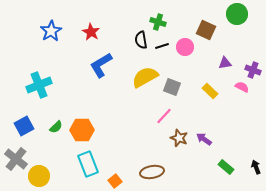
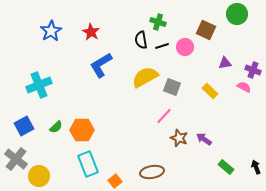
pink semicircle: moved 2 px right
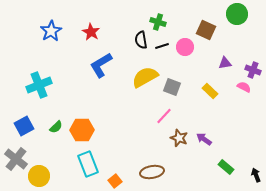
black arrow: moved 8 px down
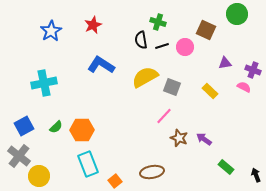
red star: moved 2 px right, 7 px up; rotated 18 degrees clockwise
blue L-shape: rotated 64 degrees clockwise
cyan cross: moved 5 px right, 2 px up; rotated 10 degrees clockwise
gray cross: moved 3 px right, 3 px up
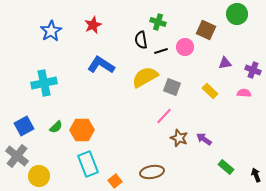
black line: moved 1 px left, 5 px down
pink semicircle: moved 6 px down; rotated 24 degrees counterclockwise
gray cross: moved 2 px left
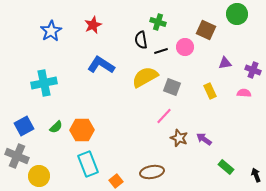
yellow rectangle: rotated 21 degrees clockwise
gray cross: rotated 15 degrees counterclockwise
orange square: moved 1 px right
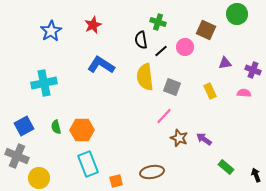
black line: rotated 24 degrees counterclockwise
yellow semicircle: rotated 68 degrees counterclockwise
green semicircle: rotated 120 degrees clockwise
yellow circle: moved 2 px down
orange square: rotated 24 degrees clockwise
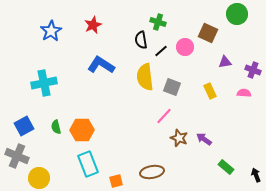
brown square: moved 2 px right, 3 px down
purple triangle: moved 1 px up
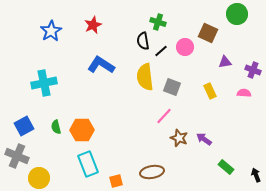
black semicircle: moved 2 px right, 1 px down
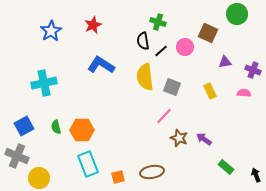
orange square: moved 2 px right, 4 px up
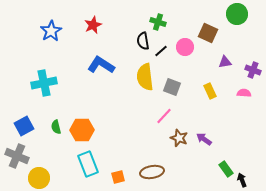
green rectangle: moved 2 px down; rotated 14 degrees clockwise
black arrow: moved 14 px left, 5 px down
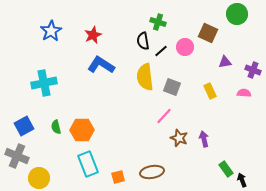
red star: moved 10 px down
purple arrow: rotated 42 degrees clockwise
